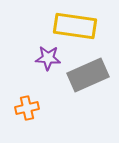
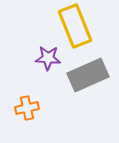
yellow rectangle: rotated 60 degrees clockwise
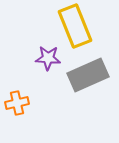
orange cross: moved 10 px left, 5 px up
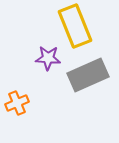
orange cross: rotated 10 degrees counterclockwise
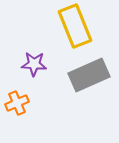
purple star: moved 14 px left, 6 px down
gray rectangle: moved 1 px right
